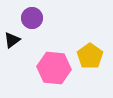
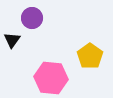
black triangle: rotated 18 degrees counterclockwise
pink hexagon: moved 3 px left, 10 px down
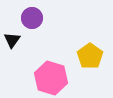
pink hexagon: rotated 12 degrees clockwise
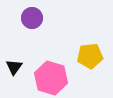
black triangle: moved 2 px right, 27 px down
yellow pentagon: rotated 30 degrees clockwise
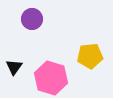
purple circle: moved 1 px down
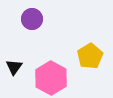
yellow pentagon: rotated 25 degrees counterclockwise
pink hexagon: rotated 12 degrees clockwise
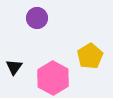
purple circle: moved 5 px right, 1 px up
pink hexagon: moved 2 px right
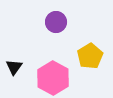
purple circle: moved 19 px right, 4 px down
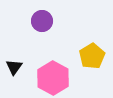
purple circle: moved 14 px left, 1 px up
yellow pentagon: moved 2 px right
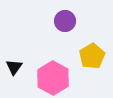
purple circle: moved 23 px right
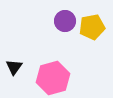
yellow pentagon: moved 29 px up; rotated 20 degrees clockwise
pink hexagon: rotated 16 degrees clockwise
